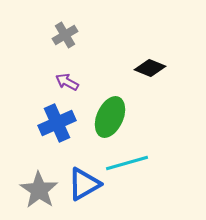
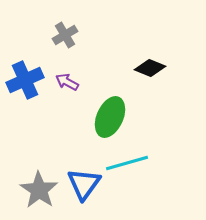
blue cross: moved 32 px left, 43 px up
blue triangle: rotated 24 degrees counterclockwise
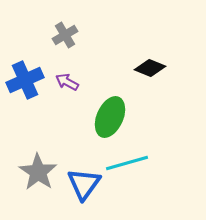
gray star: moved 1 px left, 18 px up
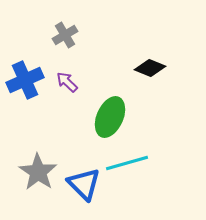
purple arrow: rotated 15 degrees clockwise
blue triangle: rotated 21 degrees counterclockwise
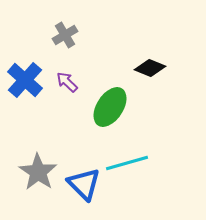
blue cross: rotated 24 degrees counterclockwise
green ellipse: moved 10 px up; rotated 9 degrees clockwise
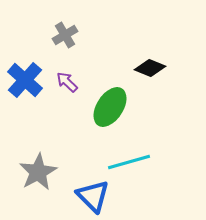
cyan line: moved 2 px right, 1 px up
gray star: rotated 9 degrees clockwise
blue triangle: moved 9 px right, 12 px down
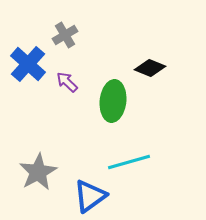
blue cross: moved 3 px right, 16 px up
green ellipse: moved 3 px right, 6 px up; rotated 27 degrees counterclockwise
blue triangle: moved 3 px left; rotated 39 degrees clockwise
